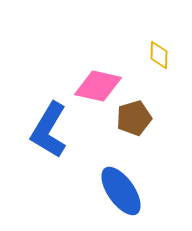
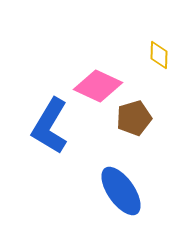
pink diamond: rotated 12 degrees clockwise
blue L-shape: moved 1 px right, 4 px up
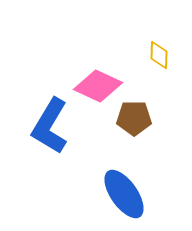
brown pentagon: rotated 16 degrees clockwise
blue ellipse: moved 3 px right, 3 px down
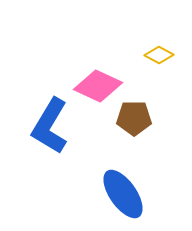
yellow diamond: rotated 64 degrees counterclockwise
blue ellipse: moved 1 px left
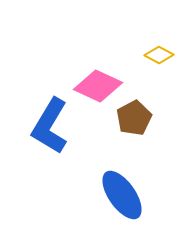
brown pentagon: rotated 28 degrees counterclockwise
blue ellipse: moved 1 px left, 1 px down
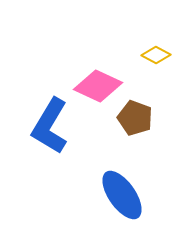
yellow diamond: moved 3 px left
brown pentagon: moved 1 px right; rotated 24 degrees counterclockwise
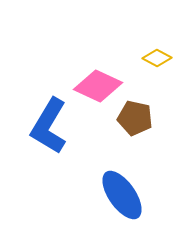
yellow diamond: moved 1 px right, 3 px down
brown pentagon: rotated 8 degrees counterclockwise
blue L-shape: moved 1 px left
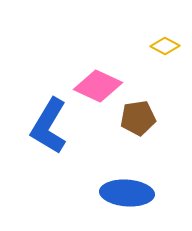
yellow diamond: moved 8 px right, 12 px up
brown pentagon: moved 3 px right; rotated 20 degrees counterclockwise
blue ellipse: moved 5 px right, 2 px up; rotated 51 degrees counterclockwise
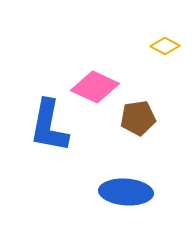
pink diamond: moved 3 px left, 1 px down
blue L-shape: rotated 20 degrees counterclockwise
blue ellipse: moved 1 px left, 1 px up
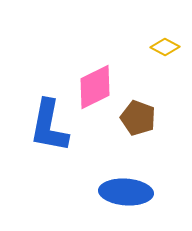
yellow diamond: moved 1 px down
pink diamond: rotated 51 degrees counterclockwise
brown pentagon: rotated 28 degrees clockwise
